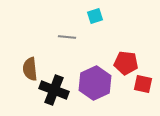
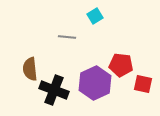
cyan square: rotated 14 degrees counterclockwise
red pentagon: moved 5 px left, 2 px down
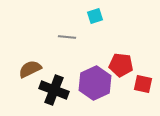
cyan square: rotated 14 degrees clockwise
brown semicircle: rotated 70 degrees clockwise
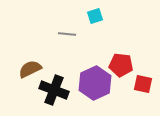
gray line: moved 3 px up
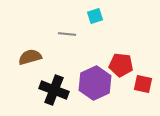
brown semicircle: moved 12 px up; rotated 10 degrees clockwise
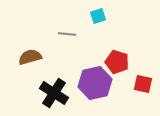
cyan square: moved 3 px right
red pentagon: moved 4 px left, 3 px up; rotated 10 degrees clockwise
purple hexagon: rotated 12 degrees clockwise
black cross: moved 3 px down; rotated 12 degrees clockwise
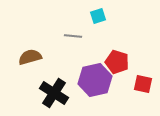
gray line: moved 6 px right, 2 px down
purple hexagon: moved 3 px up
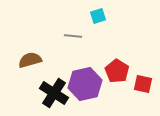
brown semicircle: moved 3 px down
red pentagon: moved 9 px down; rotated 15 degrees clockwise
purple hexagon: moved 10 px left, 4 px down
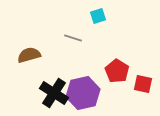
gray line: moved 2 px down; rotated 12 degrees clockwise
brown semicircle: moved 1 px left, 5 px up
purple hexagon: moved 2 px left, 9 px down
